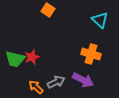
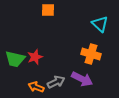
orange square: rotated 32 degrees counterclockwise
cyan triangle: moved 4 px down
red star: moved 3 px right
purple arrow: moved 1 px left, 1 px up
orange arrow: rotated 21 degrees counterclockwise
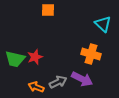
cyan triangle: moved 3 px right
gray arrow: moved 2 px right
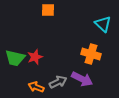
green trapezoid: moved 1 px up
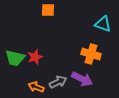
cyan triangle: rotated 24 degrees counterclockwise
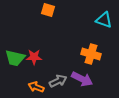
orange square: rotated 16 degrees clockwise
cyan triangle: moved 1 px right, 4 px up
red star: moved 1 px left; rotated 21 degrees clockwise
gray arrow: moved 1 px up
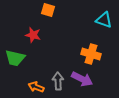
red star: moved 1 px left, 22 px up; rotated 14 degrees clockwise
gray arrow: rotated 66 degrees counterclockwise
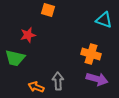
red star: moved 5 px left; rotated 28 degrees counterclockwise
purple arrow: moved 15 px right; rotated 10 degrees counterclockwise
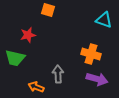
gray arrow: moved 7 px up
